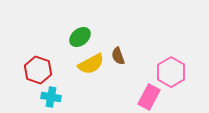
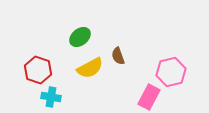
yellow semicircle: moved 1 px left, 4 px down
pink hexagon: rotated 16 degrees clockwise
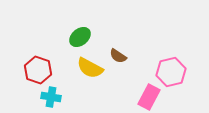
brown semicircle: rotated 36 degrees counterclockwise
yellow semicircle: rotated 56 degrees clockwise
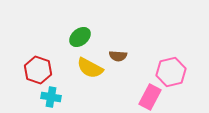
brown semicircle: rotated 30 degrees counterclockwise
pink rectangle: moved 1 px right
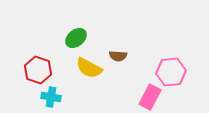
green ellipse: moved 4 px left, 1 px down
yellow semicircle: moved 1 px left
pink hexagon: rotated 8 degrees clockwise
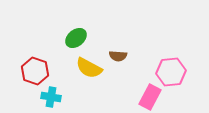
red hexagon: moved 3 px left, 1 px down
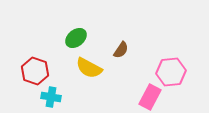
brown semicircle: moved 3 px right, 6 px up; rotated 60 degrees counterclockwise
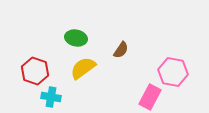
green ellipse: rotated 50 degrees clockwise
yellow semicircle: moved 6 px left; rotated 116 degrees clockwise
pink hexagon: moved 2 px right; rotated 16 degrees clockwise
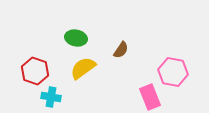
pink rectangle: rotated 50 degrees counterclockwise
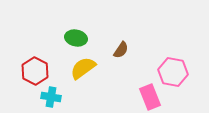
red hexagon: rotated 8 degrees clockwise
